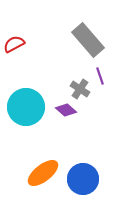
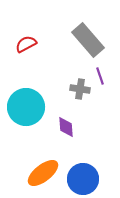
red semicircle: moved 12 px right
gray cross: rotated 24 degrees counterclockwise
purple diamond: moved 17 px down; rotated 45 degrees clockwise
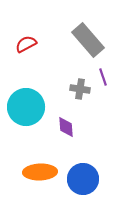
purple line: moved 3 px right, 1 px down
orange ellipse: moved 3 px left, 1 px up; rotated 36 degrees clockwise
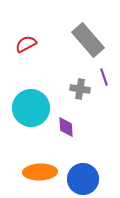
purple line: moved 1 px right
cyan circle: moved 5 px right, 1 px down
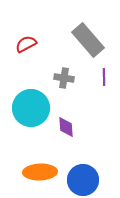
purple line: rotated 18 degrees clockwise
gray cross: moved 16 px left, 11 px up
blue circle: moved 1 px down
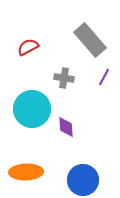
gray rectangle: moved 2 px right
red semicircle: moved 2 px right, 3 px down
purple line: rotated 30 degrees clockwise
cyan circle: moved 1 px right, 1 px down
orange ellipse: moved 14 px left
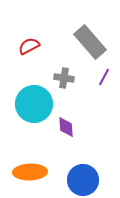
gray rectangle: moved 2 px down
red semicircle: moved 1 px right, 1 px up
cyan circle: moved 2 px right, 5 px up
orange ellipse: moved 4 px right
